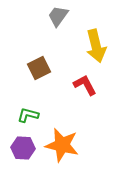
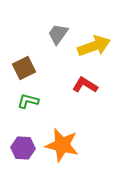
gray trapezoid: moved 18 px down
yellow arrow: moved 2 px left; rotated 96 degrees counterclockwise
brown square: moved 15 px left
red L-shape: rotated 30 degrees counterclockwise
green L-shape: moved 14 px up
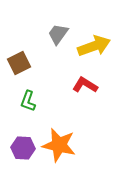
brown square: moved 5 px left, 5 px up
green L-shape: rotated 85 degrees counterclockwise
orange star: moved 3 px left
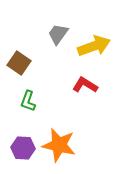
brown square: rotated 30 degrees counterclockwise
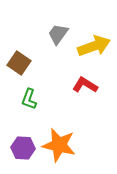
green L-shape: moved 1 px right, 2 px up
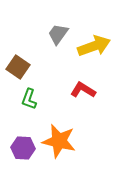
brown square: moved 1 px left, 4 px down
red L-shape: moved 2 px left, 5 px down
orange star: moved 4 px up
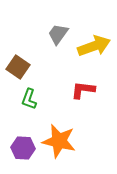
red L-shape: rotated 25 degrees counterclockwise
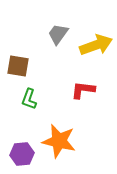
yellow arrow: moved 2 px right, 1 px up
brown square: moved 1 px up; rotated 25 degrees counterclockwise
purple hexagon: moved 1 px left, 6 px down; rotated 10 degrees counterclockwise
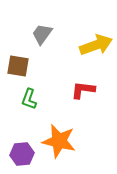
gray trapezoid: moved 16 px left
